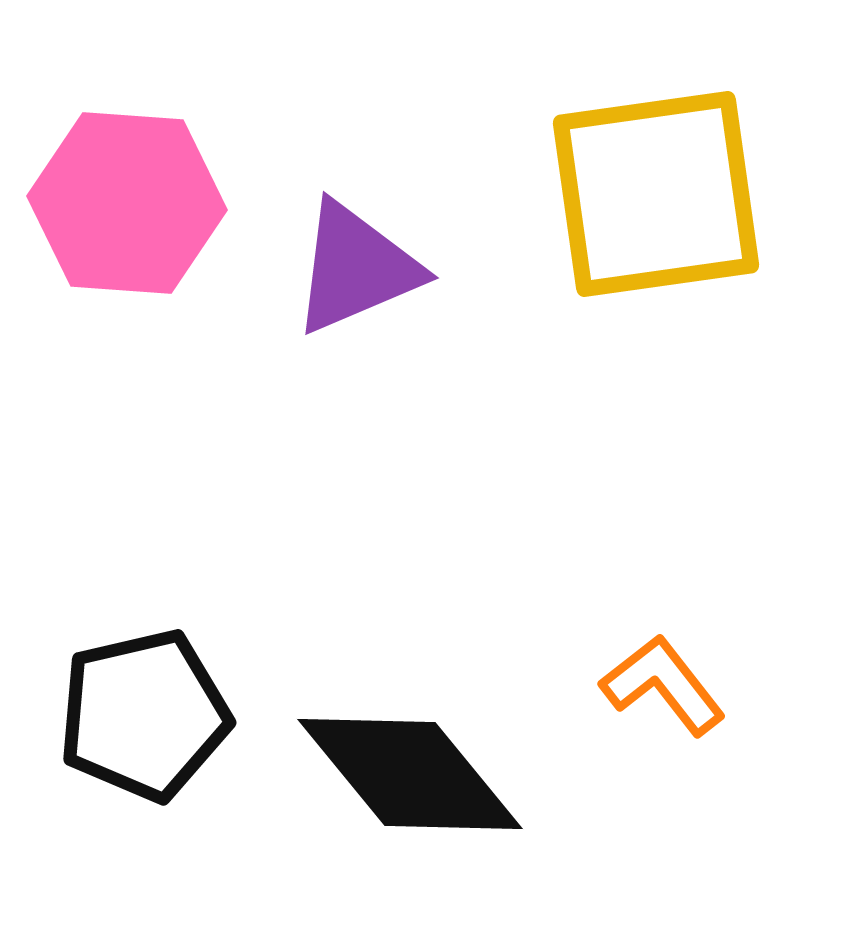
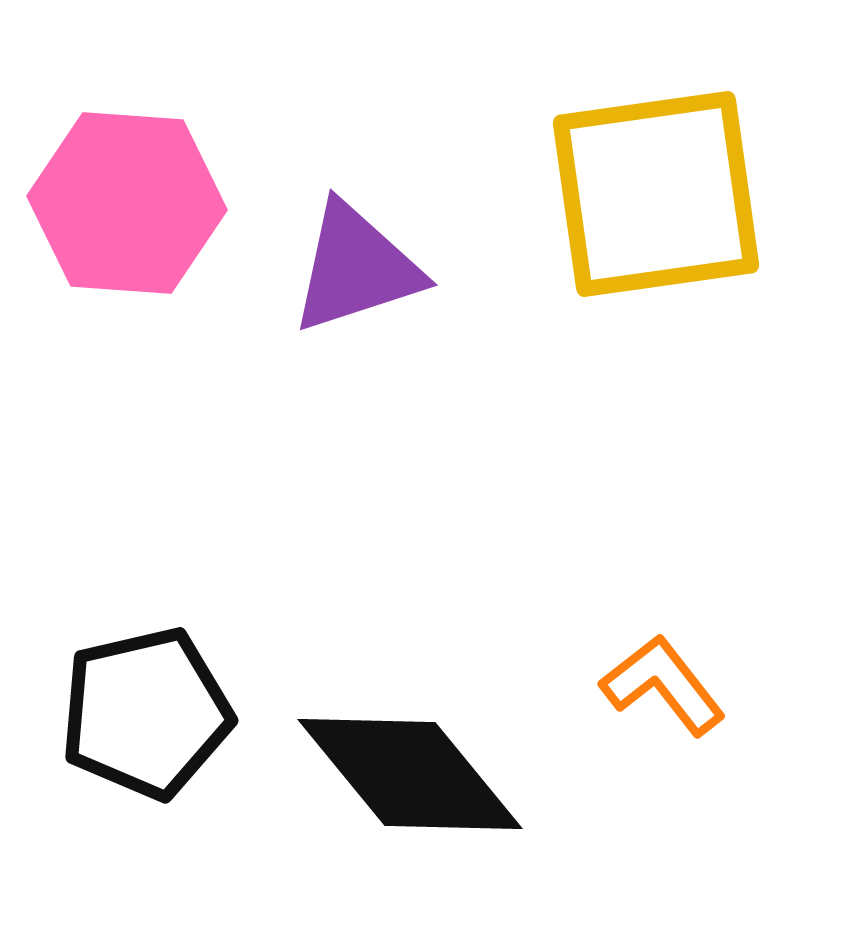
purple triangle: rotated 5 degrees clockwise
black pentagon: moved 2 px right, 2 px up
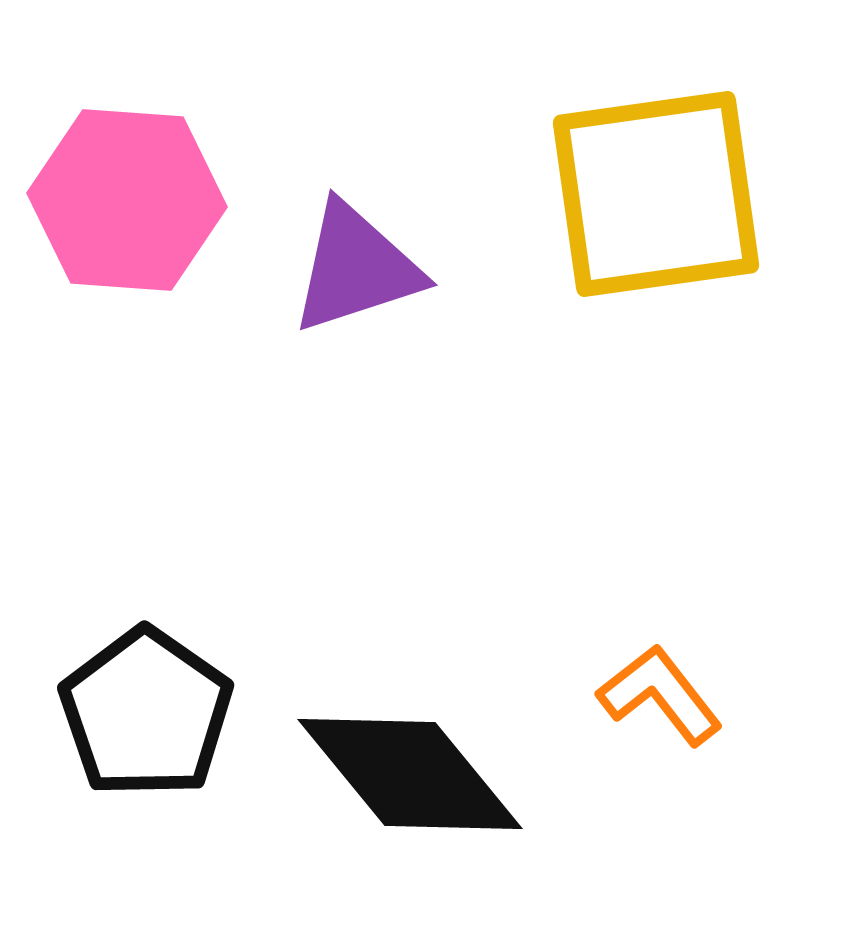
pink hexagon: moved 3 px up
orange L-shape: moved 3 px left, 10 px down
black pentagon: rotated 24 degrees counterclockwise
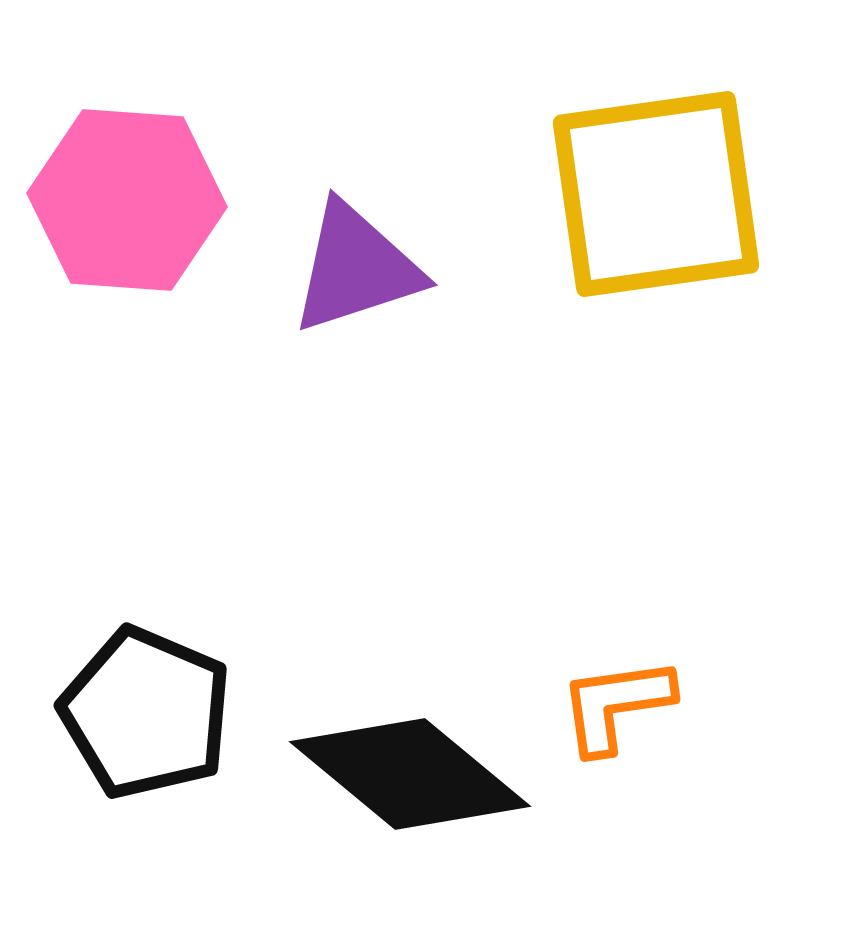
orange L-shape: moved 44 px left, 10 px down; rotated 60 degrees counterclockwise
black pentagon: rotated 12 degrees counterclockwise
black diamond: rotated 11 degrees counterclockwise
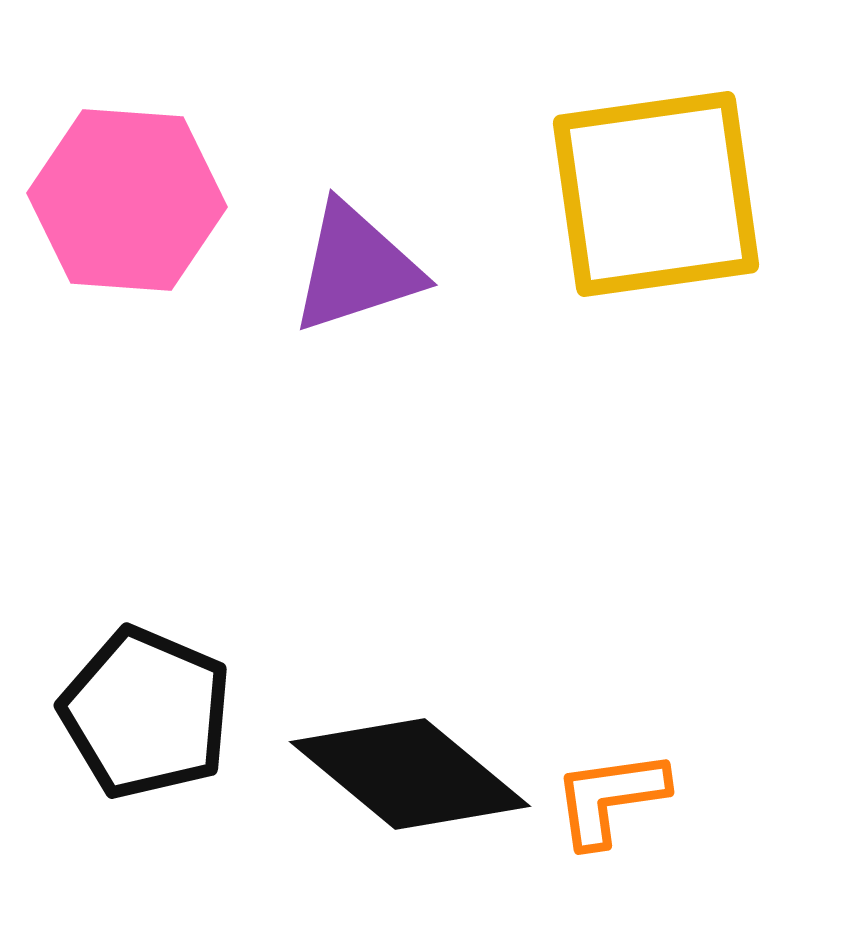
orange L-shape: moved 6 px left, 93 px down
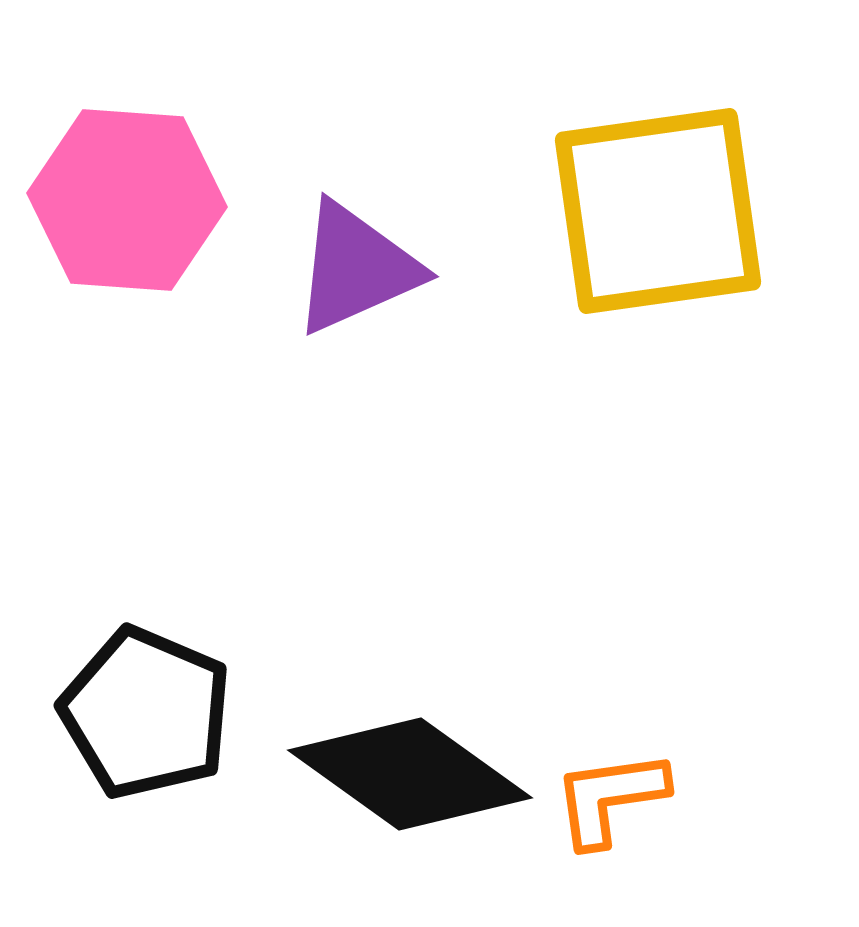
yellow square: moved 2 px right, 17 px down
purple triangle: rotated 6 degrees counterclockwise
black diamond: rotated 4 degrees counterclockwise
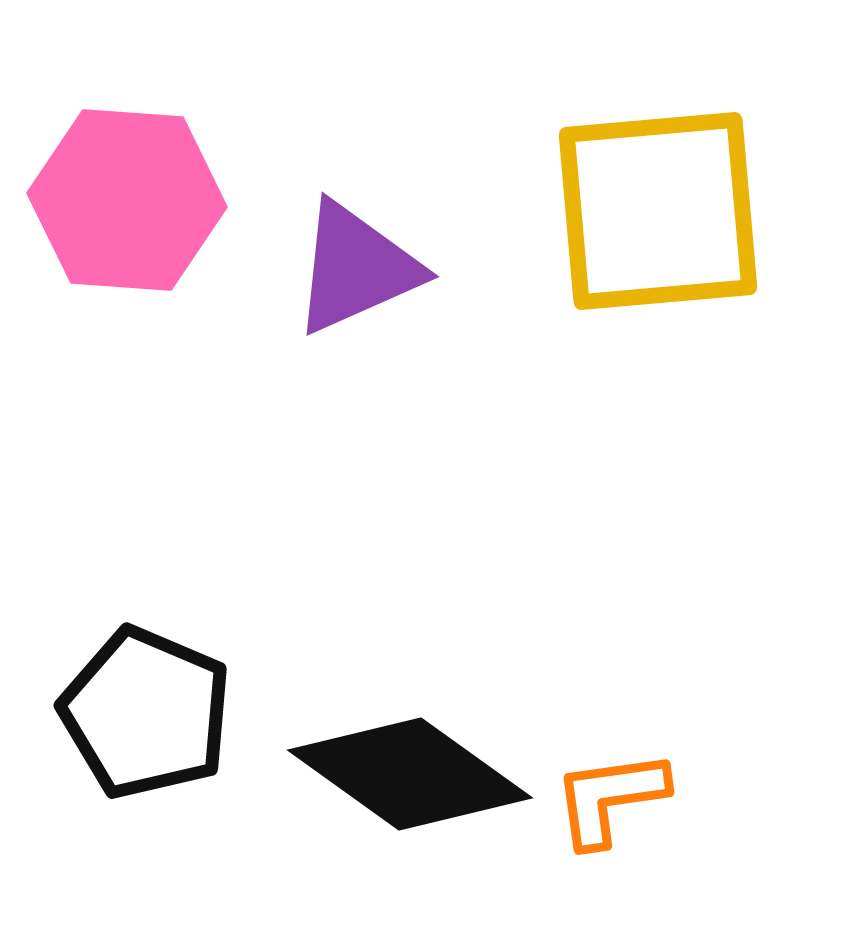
yellow square: rotated 3 degrees clockwise
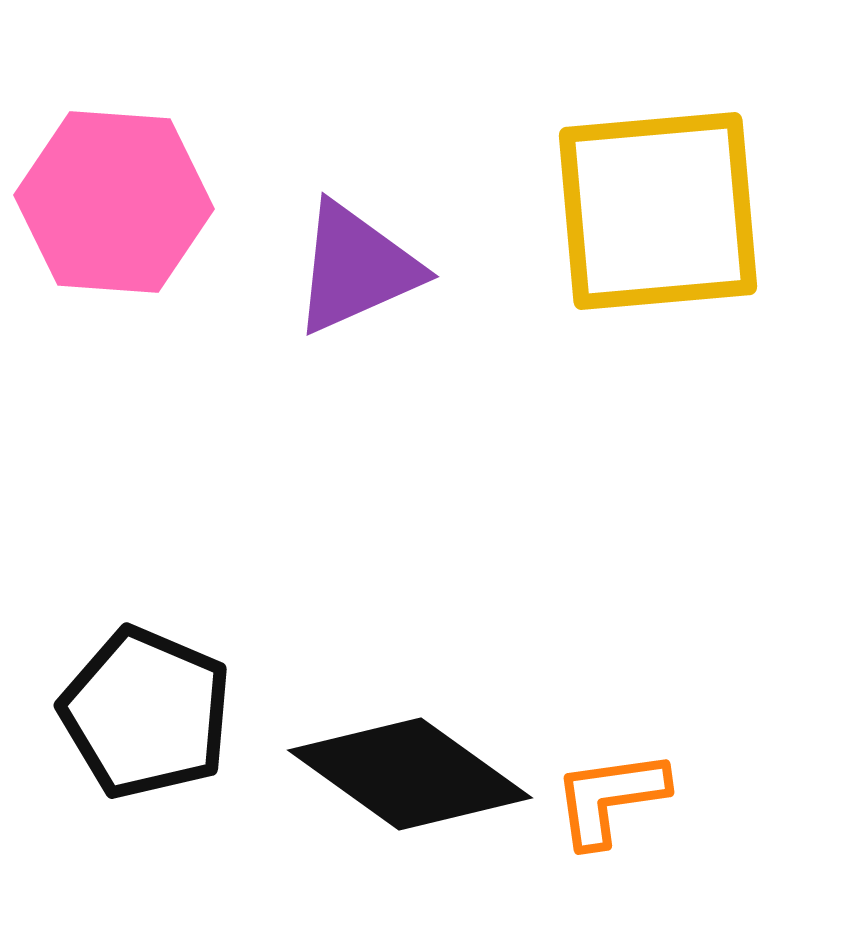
pink hexagon: moved 13 px left, 2 px down
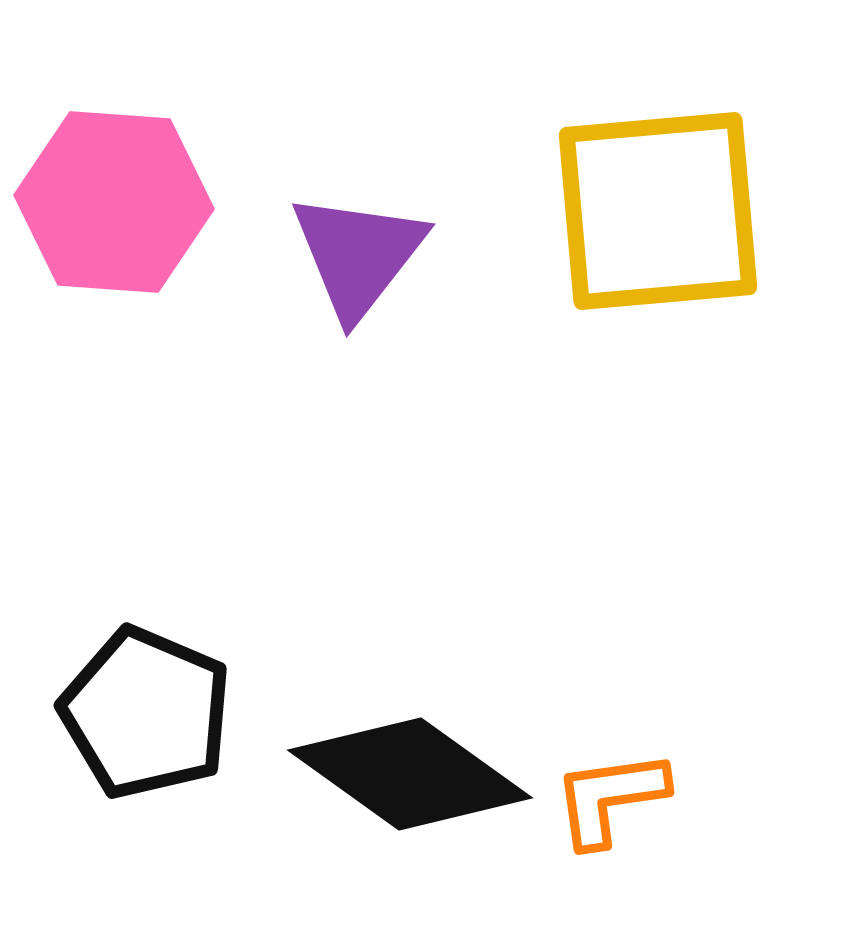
purple triangle: moved 2 px right, 13 px up; rotated 28 degrees counterclockwise
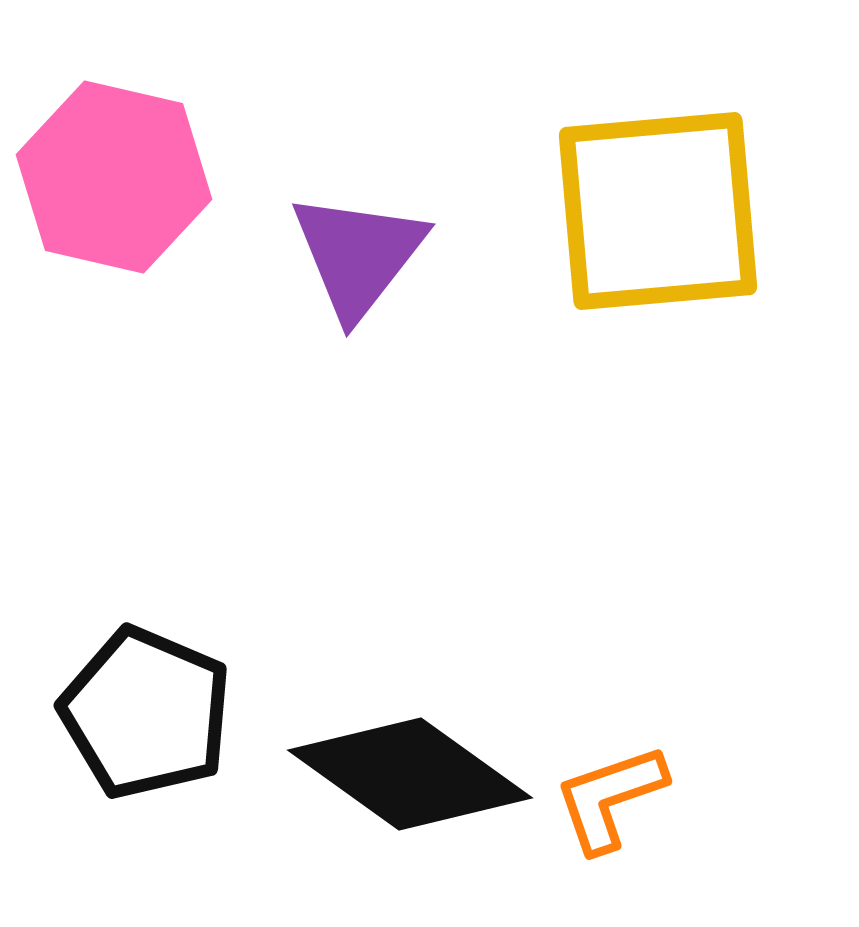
pink hexagon: moved 25 px up; rotated 9 degrees clockwise
orange L-shape: rotated 11 degrees counterclockwise
